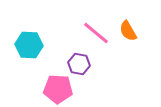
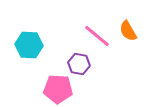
pink line: moved 1 px right, 3 px down
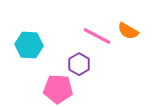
orange semicircle: rotated 30 degrees counterclockwise
pink line: rotated 12 degrees counterclockwise
purple hexagon: rotated 20 degrees clockwise
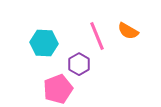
pink line: rotated 40 degrees clockwise
cyan hexagon: moved 15 px right, 2 px up
pink pentagon: rotated 24 degrees counterclockwise
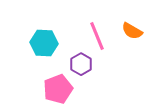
orange semicircle: moved 4 px right
purple hexagon: moved 2 px right
